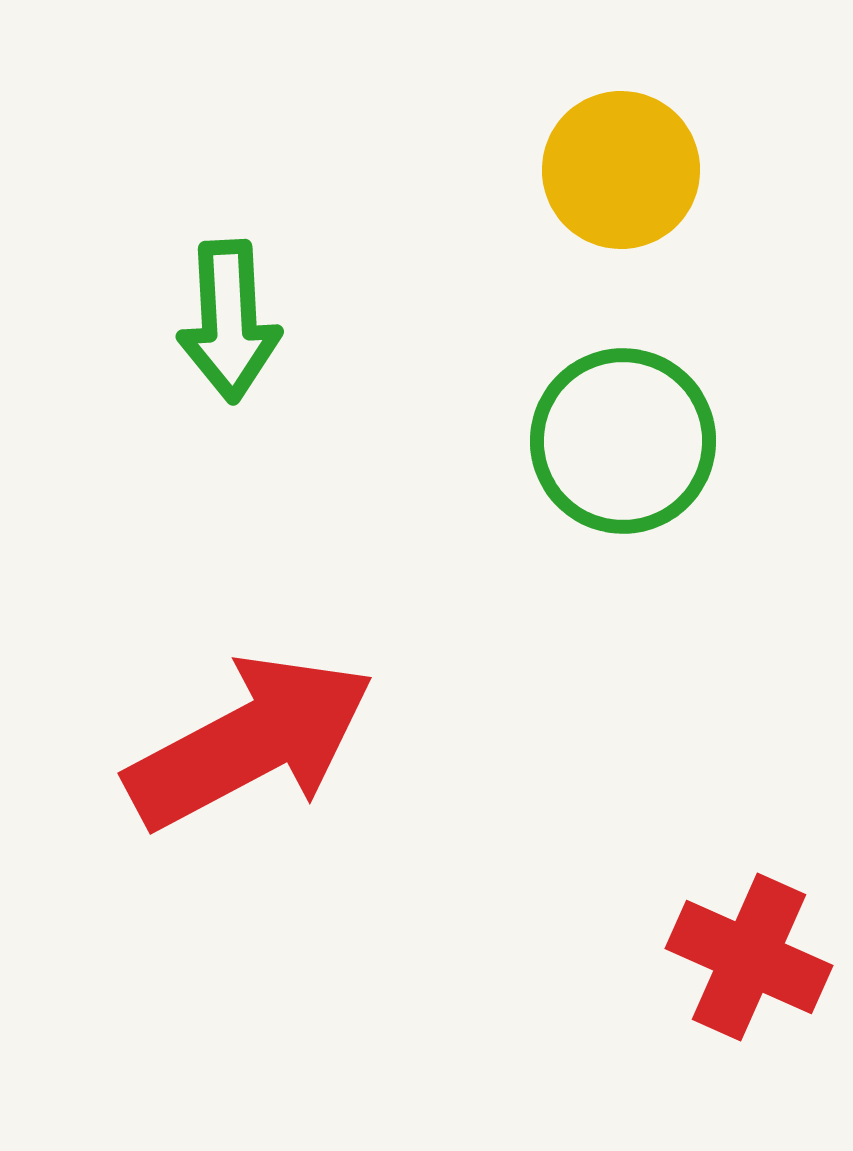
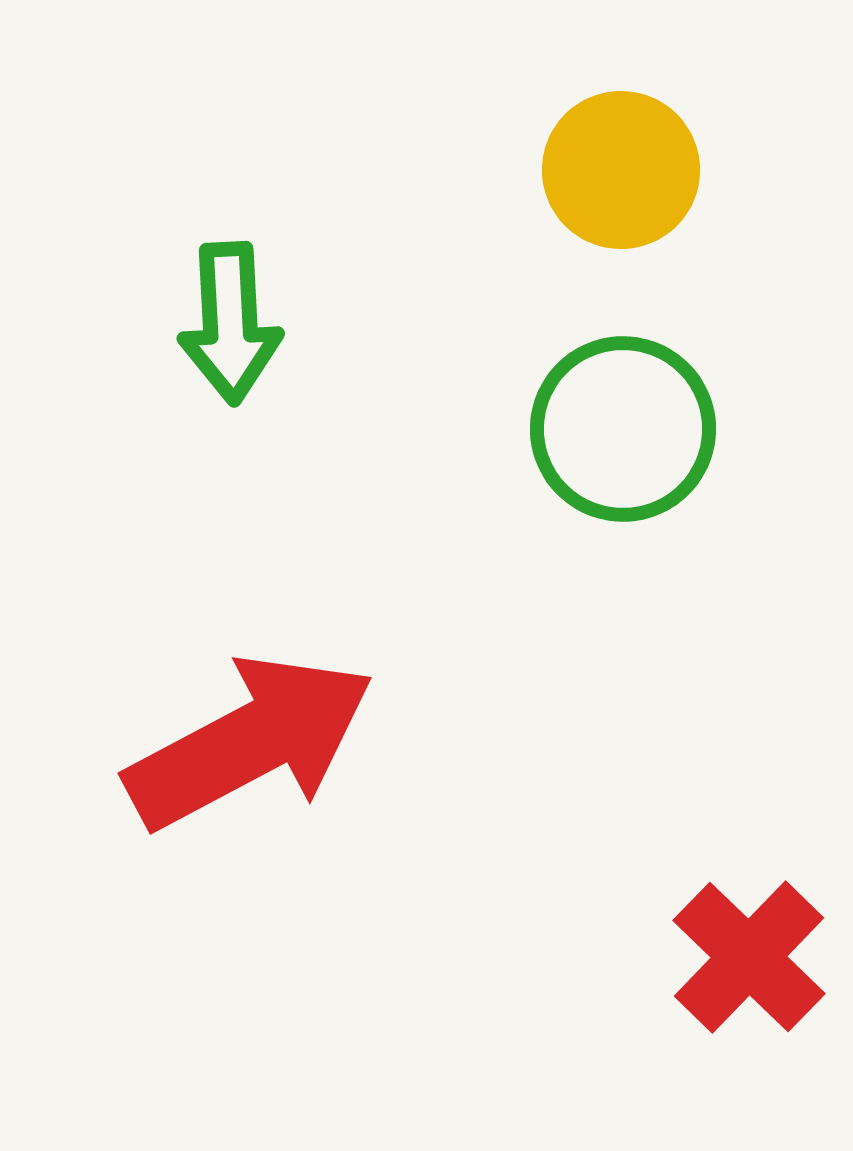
green arrow: moved 1 px right, 2 px down
green circle: moved 12 px up
red cross: rotated 20 degrees clockwise
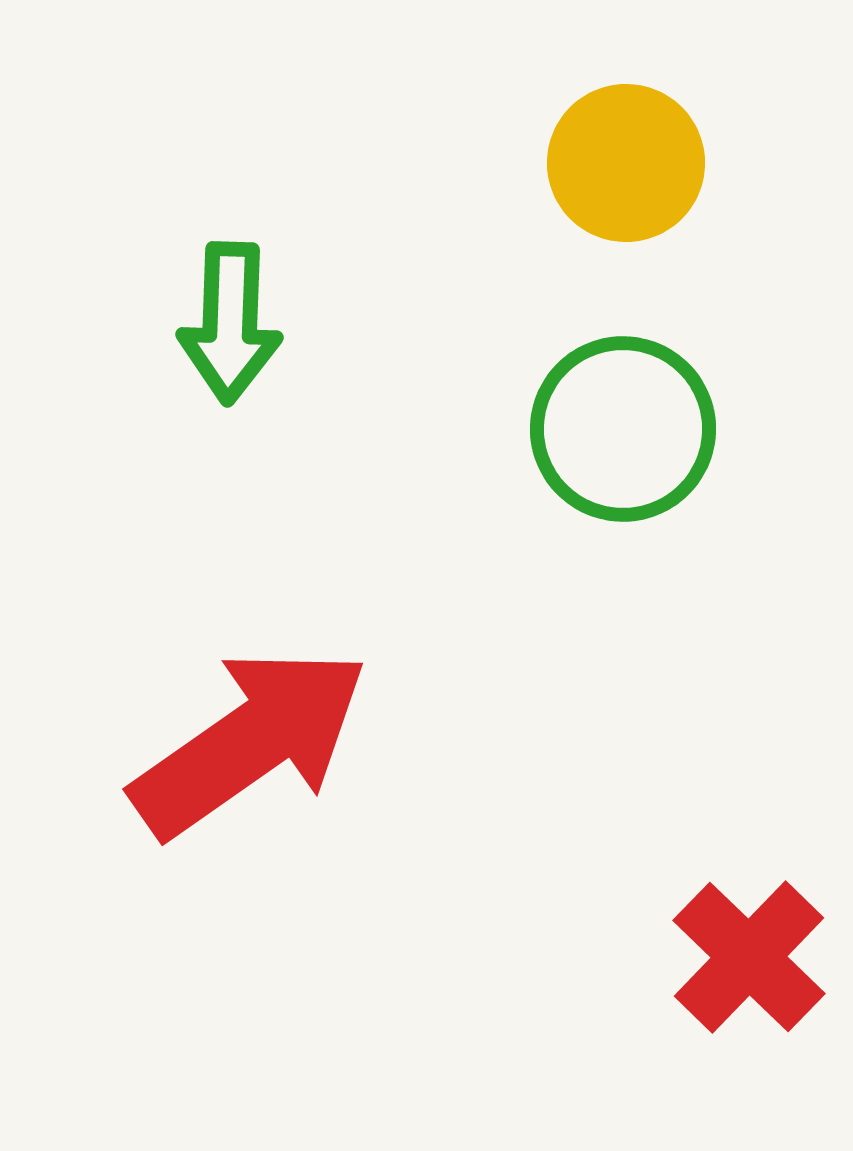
yellow circle: moved 5 px right, 7 px up
green arrow: rotated 5 degrees clockwise
red arrow: rotated 7 degrees counterclockwise
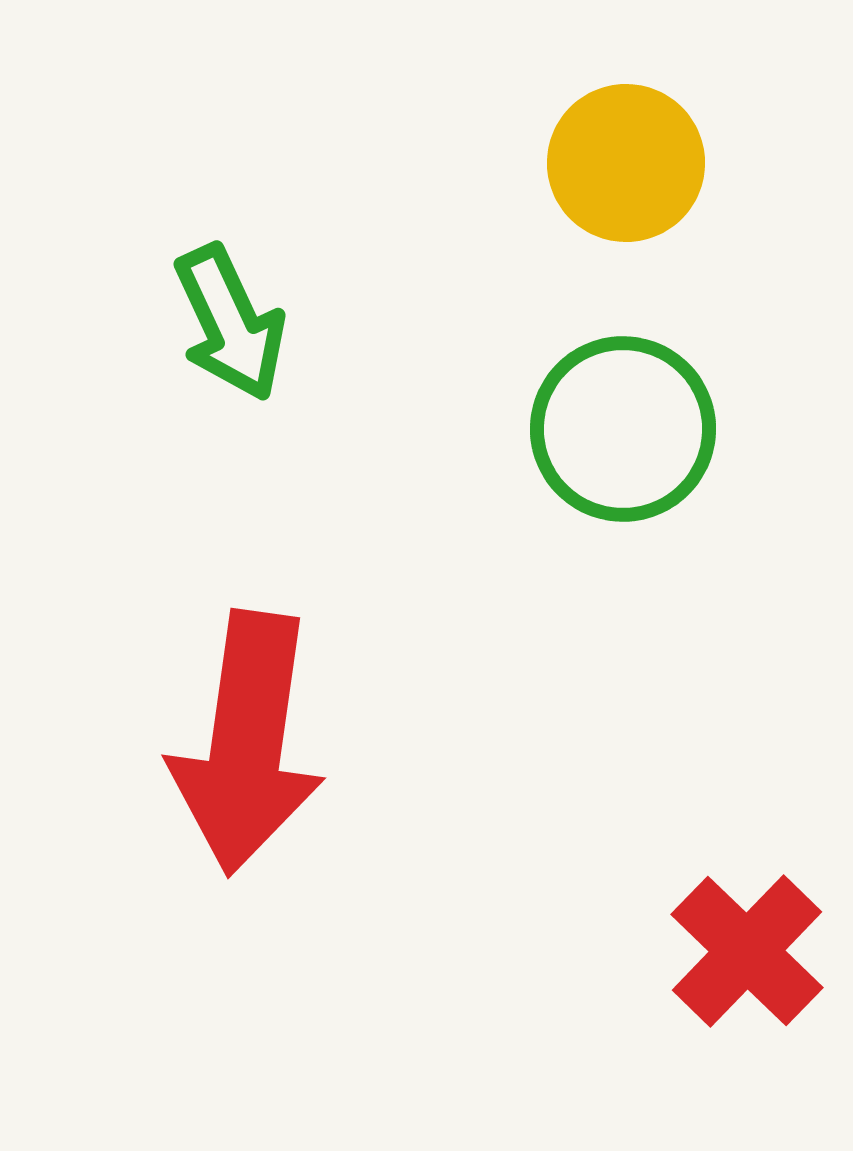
green arrow: rotated 27 degrees counterclockwise
red arrow: moved 3 px left, 1 px down; rotated 133 degrees clockwise
red cross: moved 2 px left, 6 px up
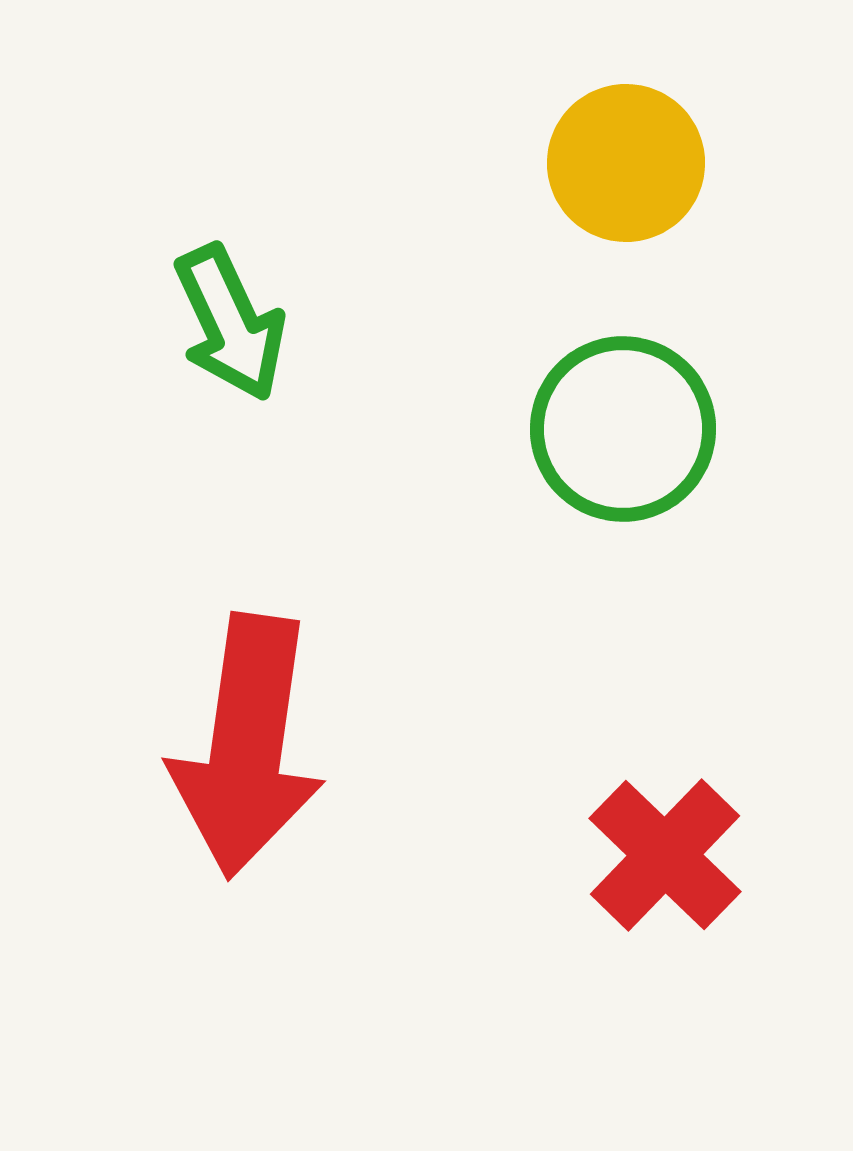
red arrow: moved 3 px down
red cross: moved 82 px left, 96 px up
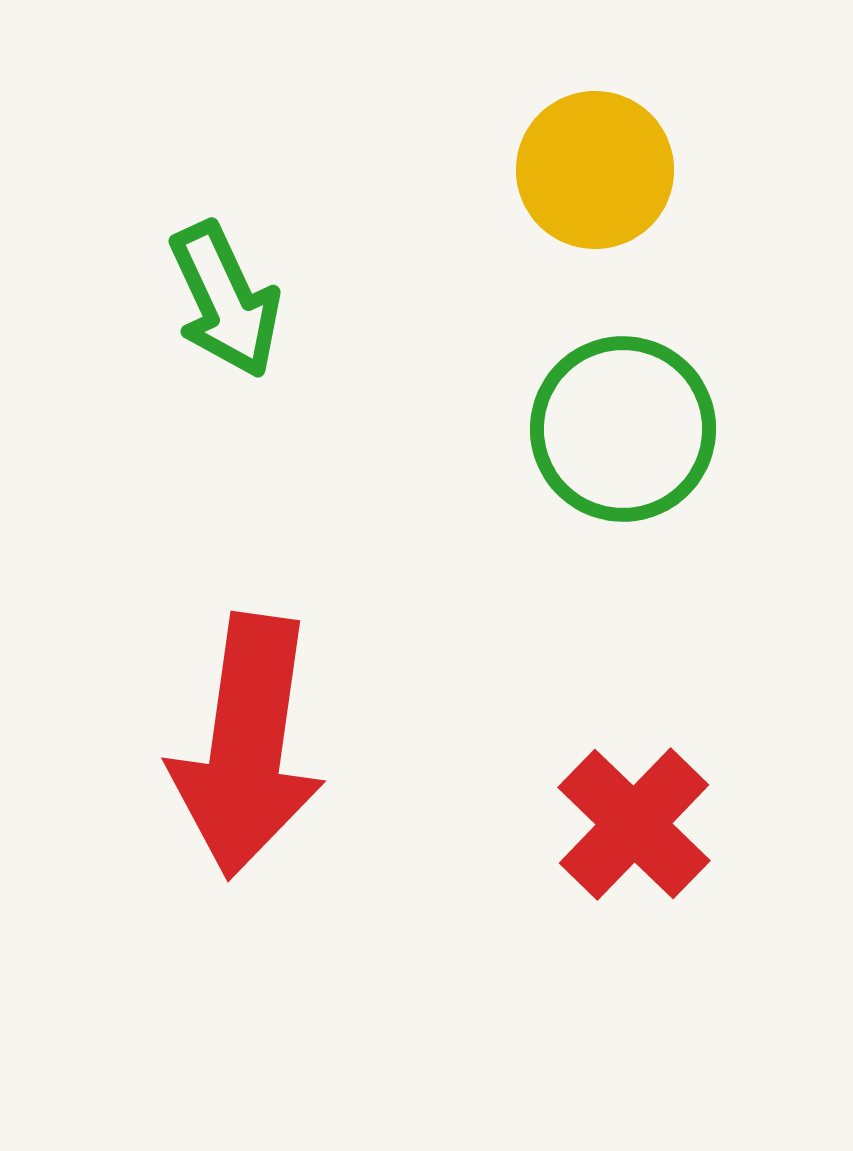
yellow circle: moved 31 px left, 7 px down
green arrow: moved 5 px left, 23 px up
red cross: moved 31 px left, 31 px up
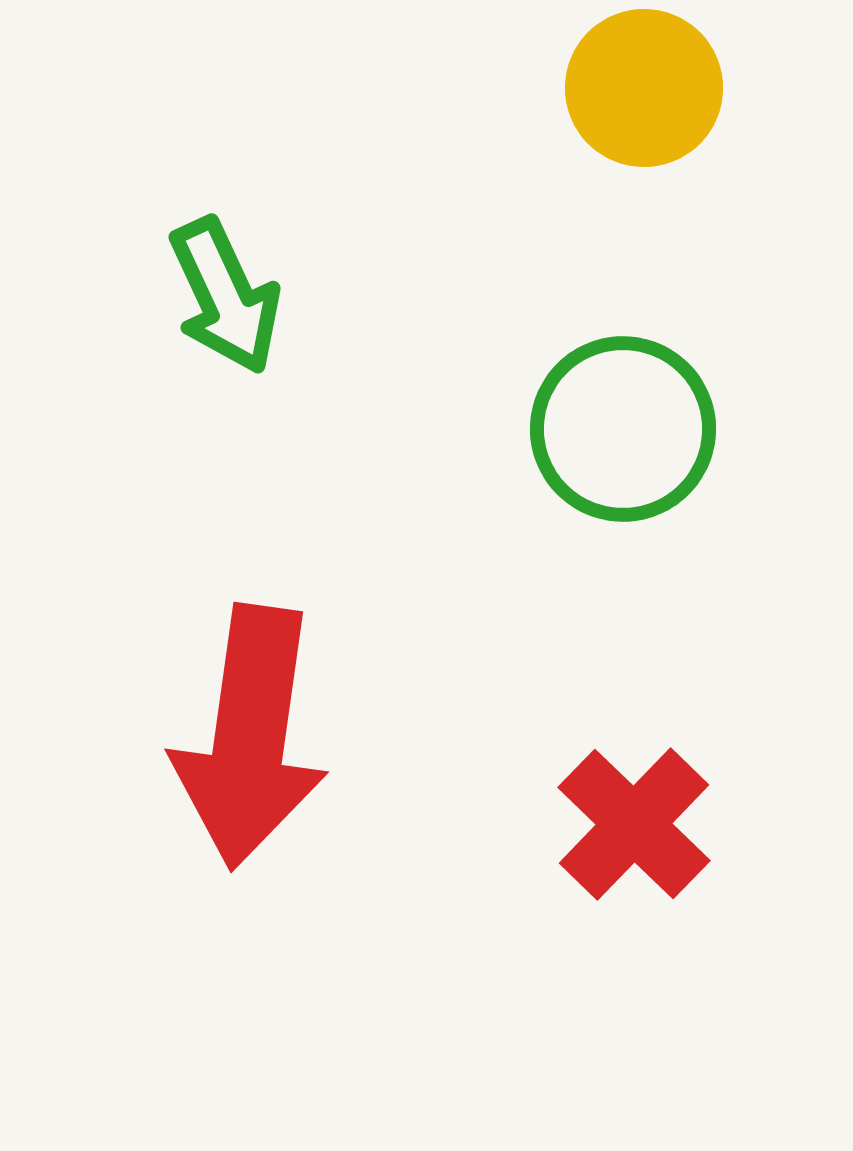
yellow circle: moved 49 px right, 82 px up
green arrow: moved 4 px up
red arrow: moved 3 px right, 9 px up
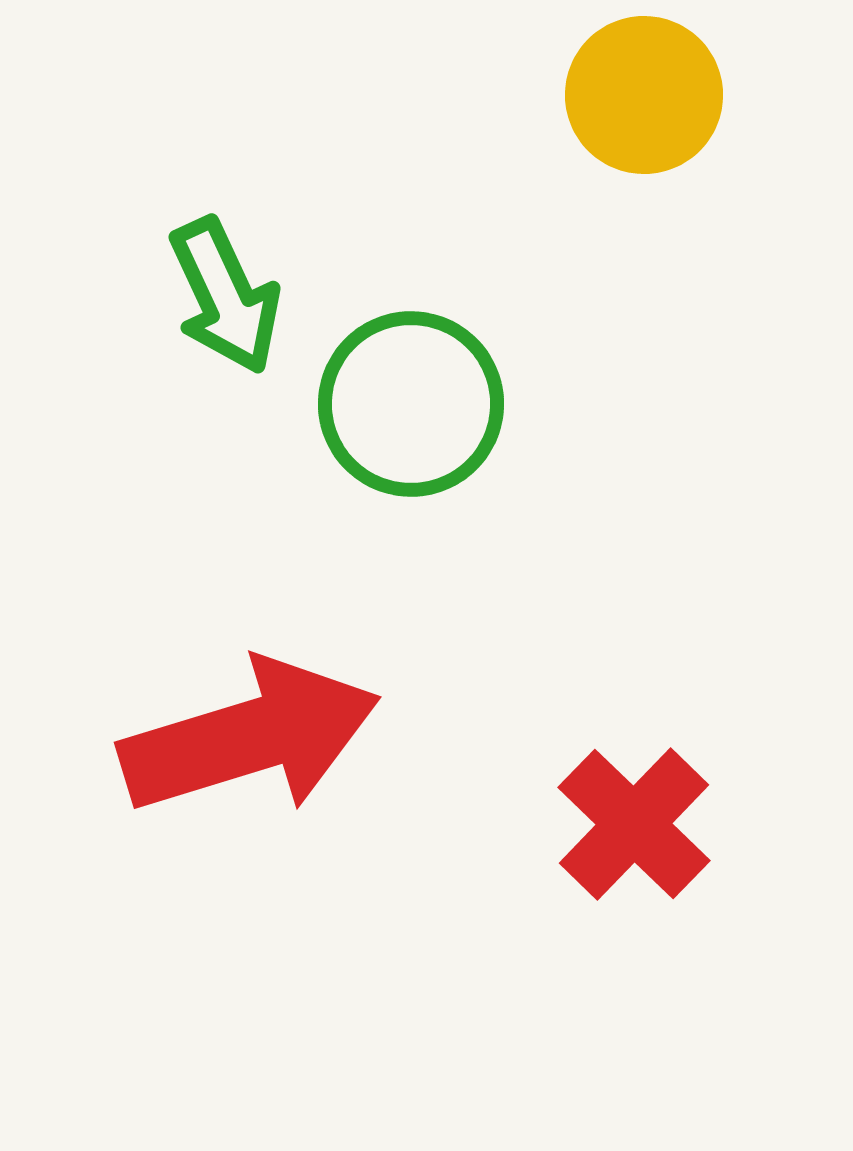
yellow circle: moved 7 px down
green circle: moved 212 px left, 25 px up
red arrow: rotated 115 degrees counterclockwise
